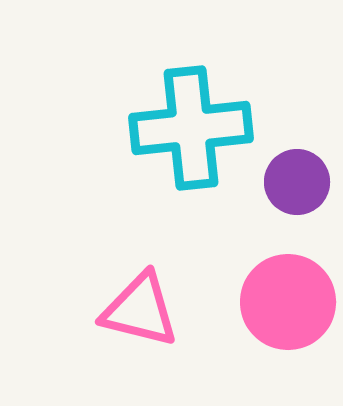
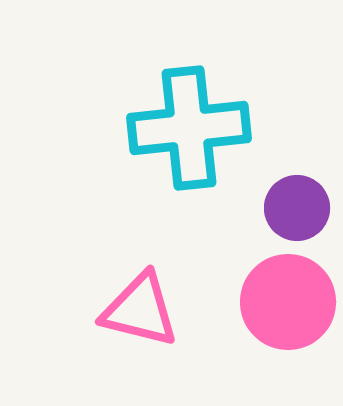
cyan cross: moved 2 px left
purple circle: moved 26 px down
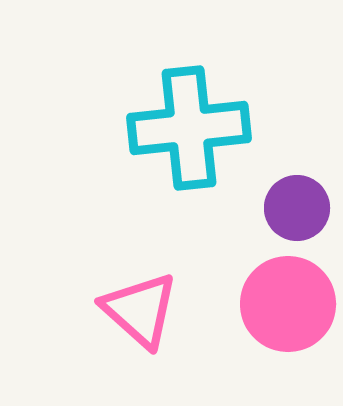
pink circle: moved 2 px down
pink triangle: rotated 28 degrees clockwise
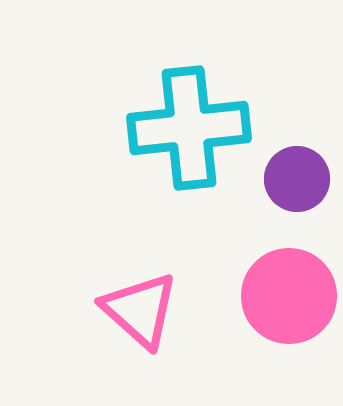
purple circle: moved 29 px up
pink circle: moved 1 px right, 8 px up
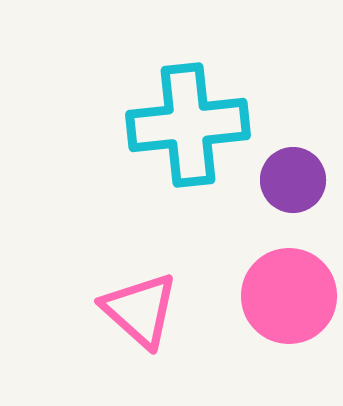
cyan cross: moved 1 px left, 3 px up
purple circle: moved 4 px left, 1 px down
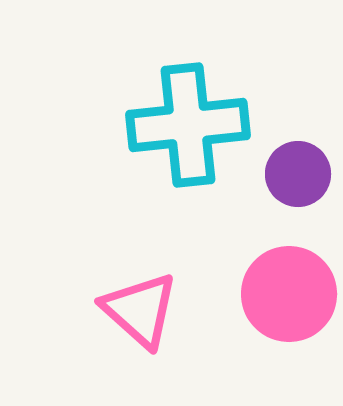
purple circle: moved 5 px right, 6 px up
pink circle: moved 2 px up
